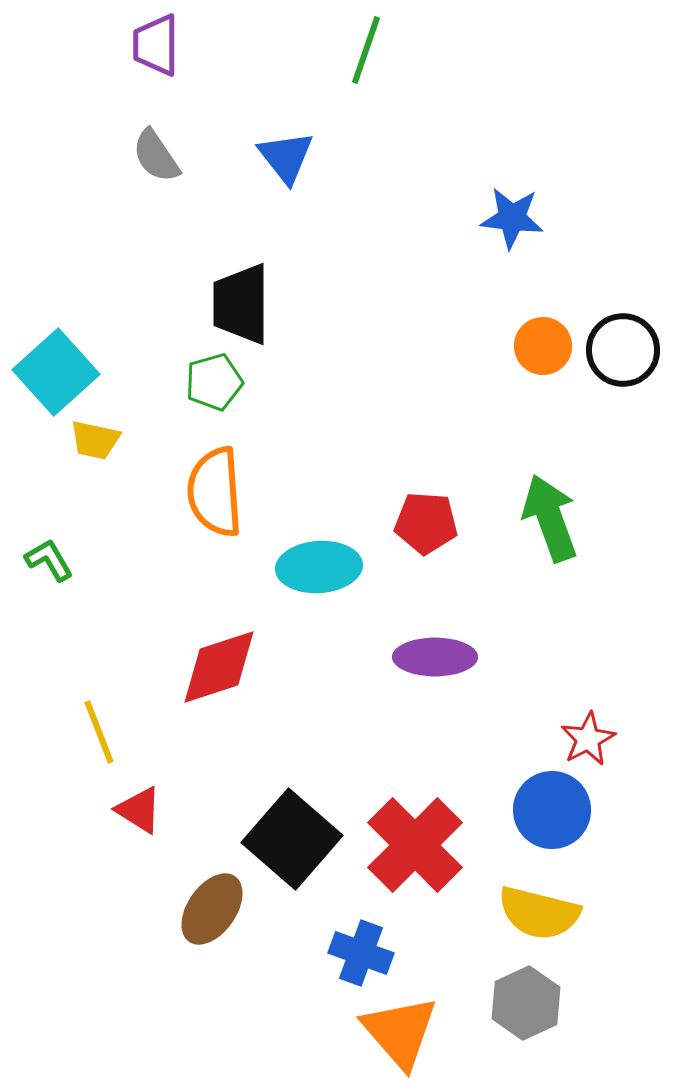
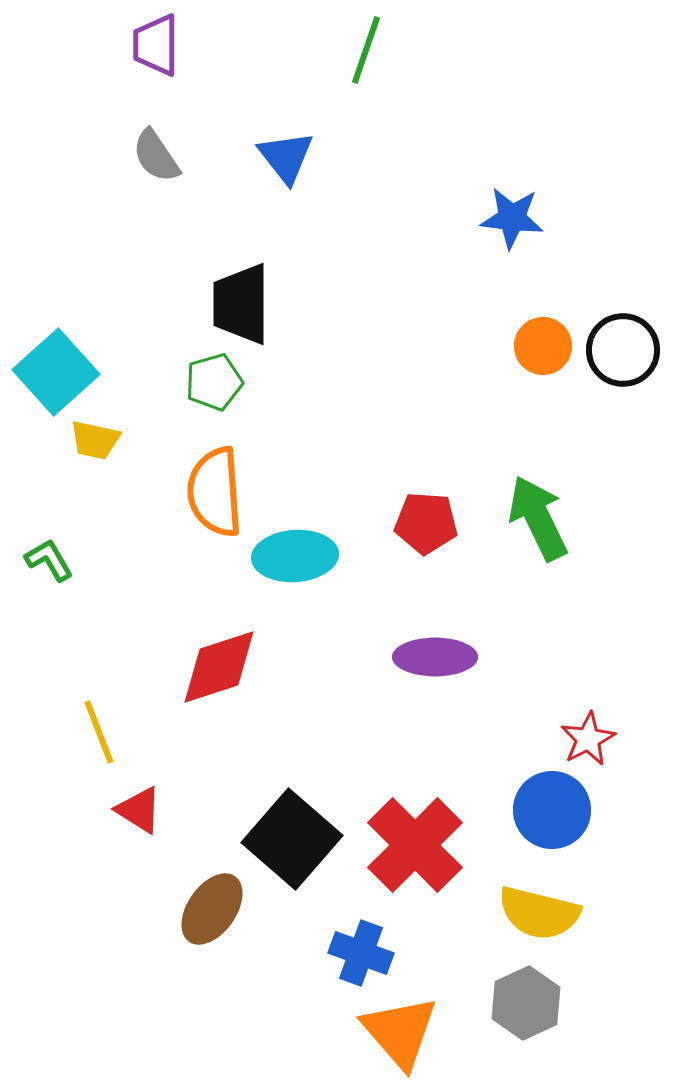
green arrow: moved 12 px left; rotated 6 degrees counterclockwise
cyan ellipse: moved 24 px left, 11 px up
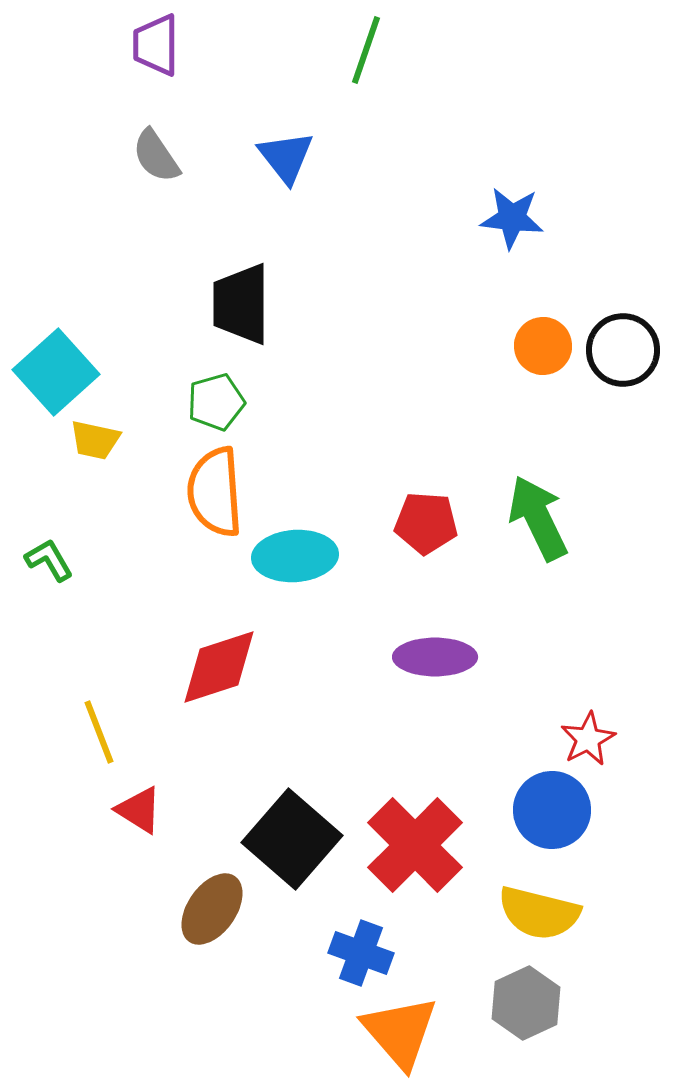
green pentagon: moved 2 px right, 20 px down
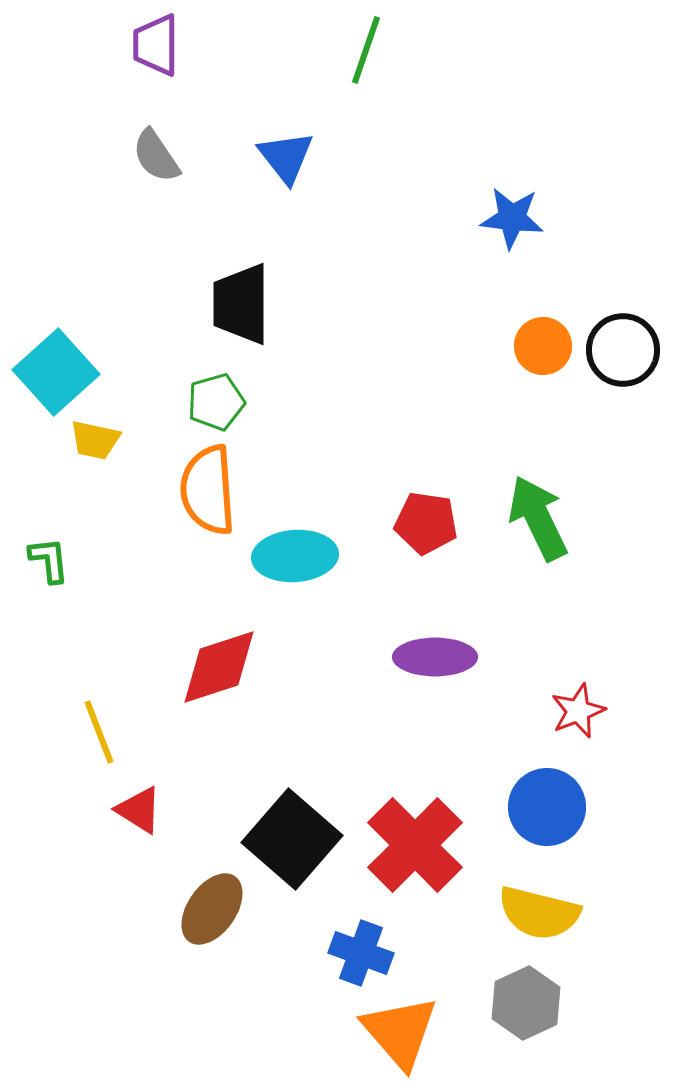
orange semicircle: moved 7 px left, 2 px up
red pentagon: rotated 4 degrees clockwise
green L-shape: rotated 24 degrees clockwise
red star: moved 10 px left, 28 px up; rotated 6 degrees clockwise
blue circle: moved 5 px left, 3 px up
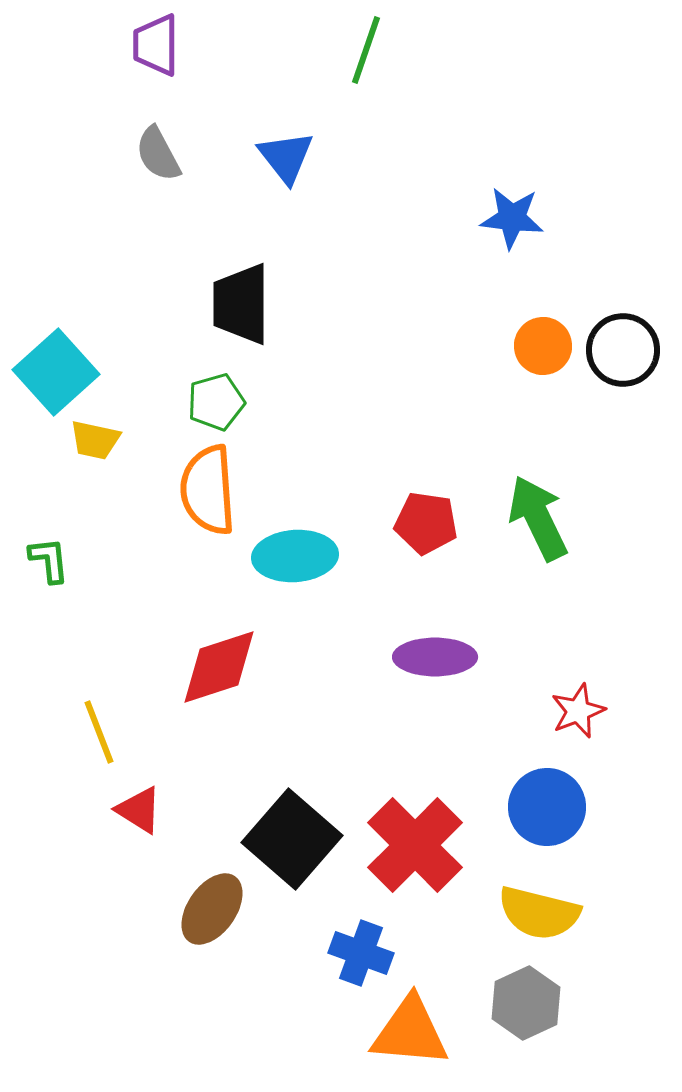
gray semicircle: moved 2 px right, 2 px up; rotated 6 degrees clockwise
orange triangle: moved 10 px right; rotated 44 degrees counterclockwise
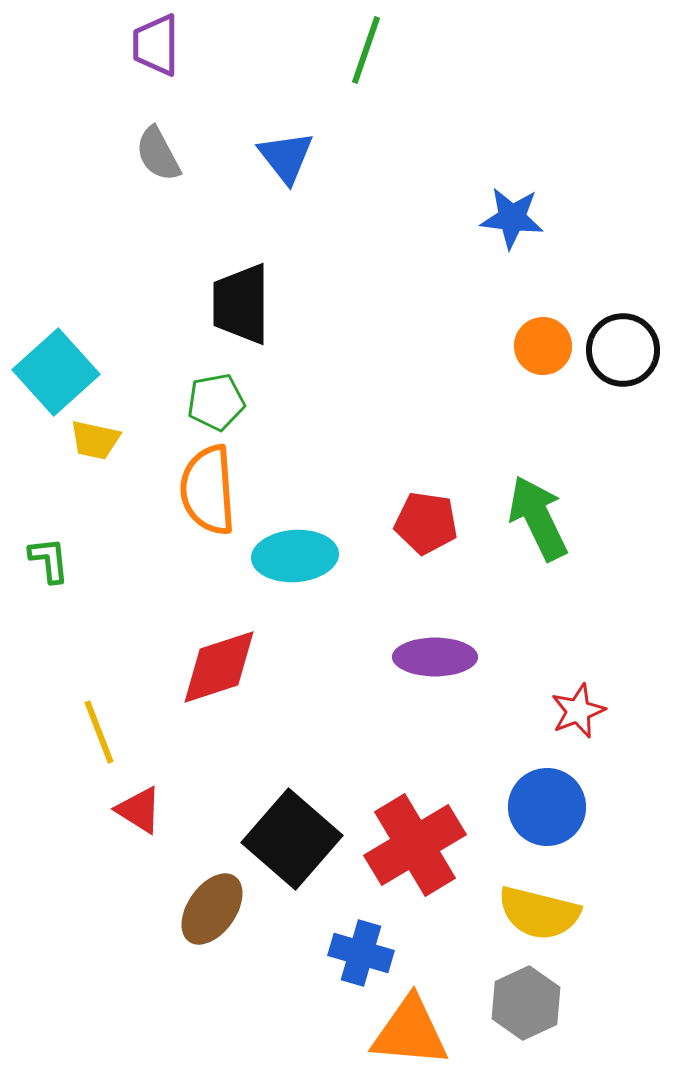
green pentagon: rotated 6 degrees clockwise
red cross: rotated 14 degrees clockwise
blue cross: rotated 4 degrees counterclockwise
